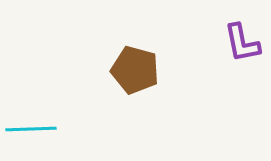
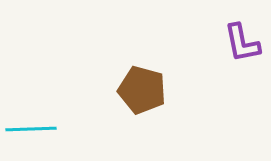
brown pentagon: moved 7 px right, 20 px down
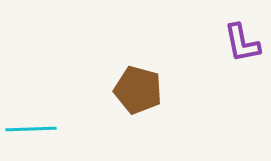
brown pentagon: moved 4 px left
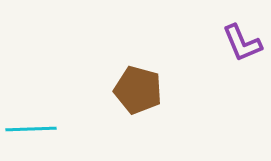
purple L-shape: rotated 12 degrees counterclockwise
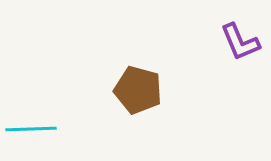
purple L-shape: moved 2 px left, 1 px up
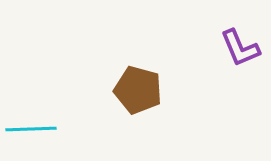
purple L-shape: moved 6 px down
